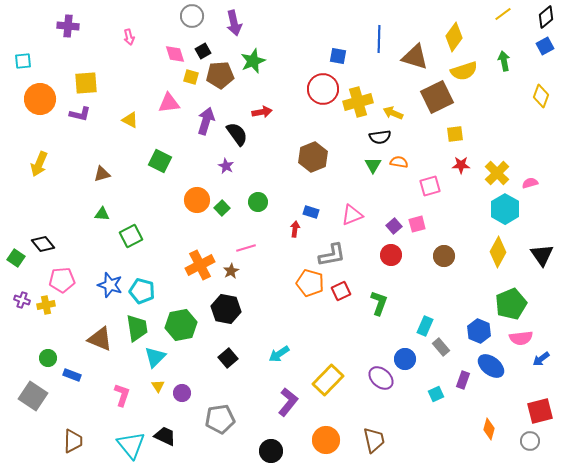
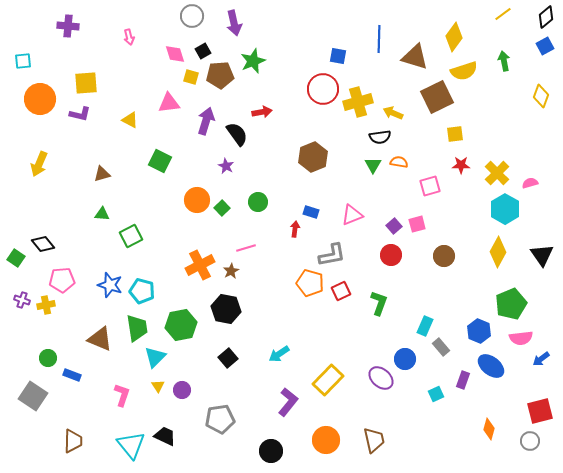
purple circle at (182, 393): moved 3 px up
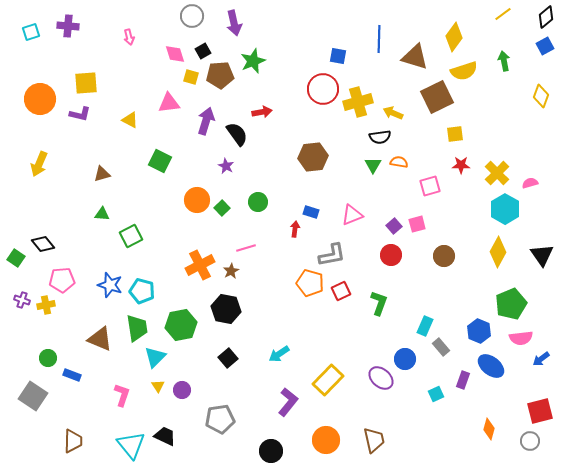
cyan square at (23, 61): moved 8 px right, 29 px up; rotated 12 degrees counterclockwise
brown hexagon at (313, 157): rotated 16 degrees clockwise
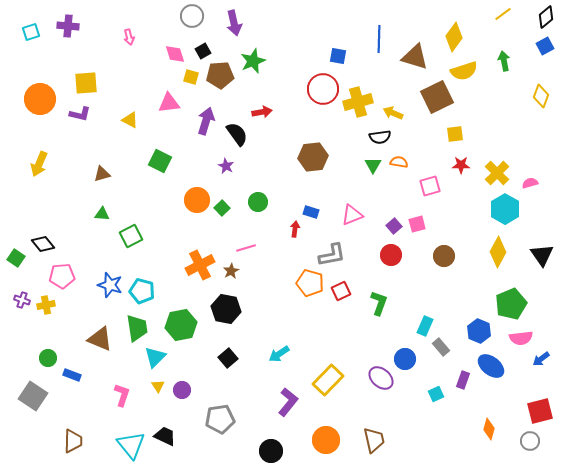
pink pentagon at (62, 280): moved 4 px up
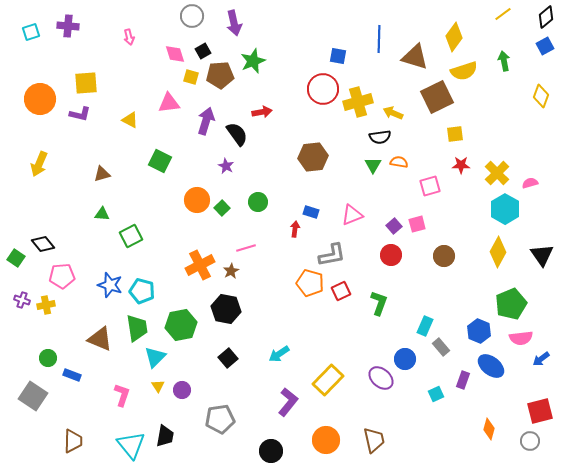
black trapezoid at (165, 436): rotated 75 degrees clockwise
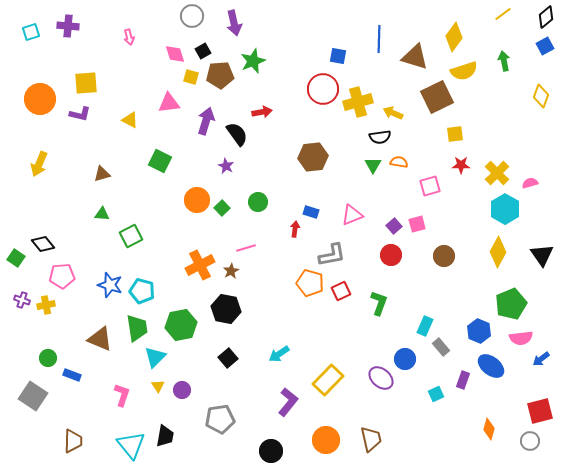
brown trapezoid at (374, 440): moved 3 px left, 1 px up
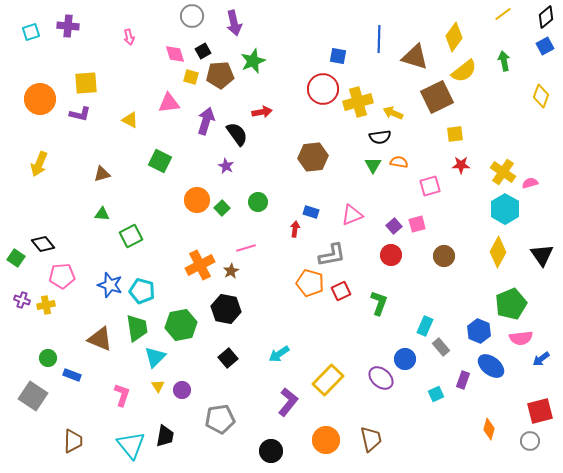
yellow semicircle at (464, 71): rotated 20 degrees counterclockwise
yellow cross at (497, 173): moved 6 px right, 1 px up; rotated 10 degrees counterclockwise
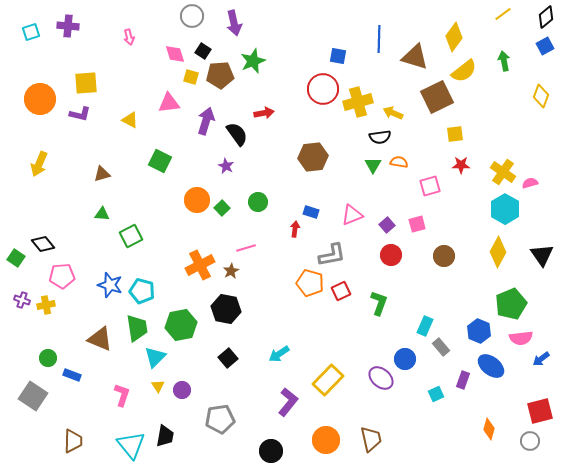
black square at (203, 51): rotated 28 degrees counterclockwise
red arrow at (262, 112): moved 2 px right, 1 px down
purple square at (394, 226): moved 7 px left, 1 px up
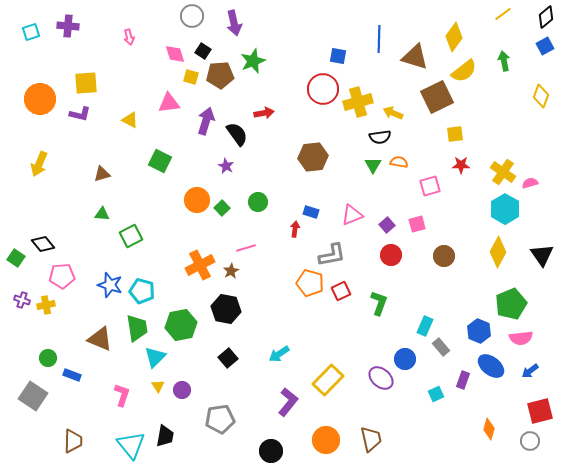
blue arrow at (541, 359): moved 11 px left, 12 px down
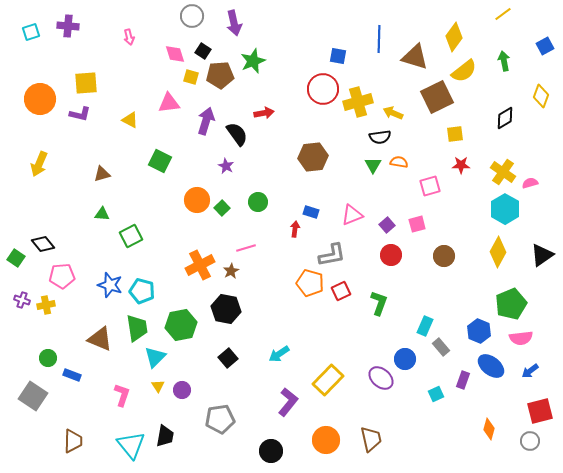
black diamond at (546, 17): moved 41 px left, 101 px down; rotated 10 degrees clockwise
black triangle at (542, 255): rotated 30 degrees clockwise
